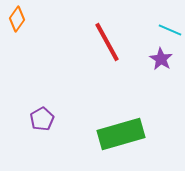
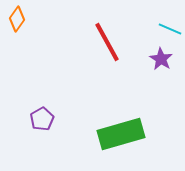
cyan line: moved 1 px up
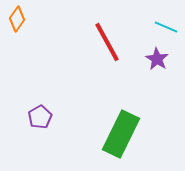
cyan line: moved 4 px left, 2 px up
purple star: moved 4 px left
purple pentagon: moved 2 px left, 2 px up
green rectangle: rotated 48 degrees counterclockwise
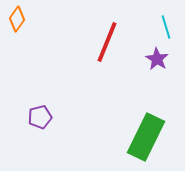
cyan line: rotated 50 degrees clockwise
red line: rotated 51 degrees clockwise
purple pentagon: rotated 15 degrees clockwise
green rectangle: moved 25 px right, 3 px down
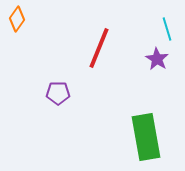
cyan line: moved 1 px right, 2 px down
red line: moved 8 px left, 6 px down
purple pentagon: moved 18 px right, 24 px up; rotated 15 degrees clockwise
green rectangle: rotated 36 degrees counterclockwise
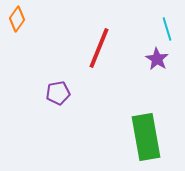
purple pentagon: rotated 10 degrees counterclockwise
